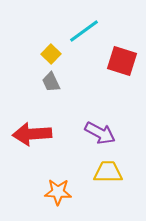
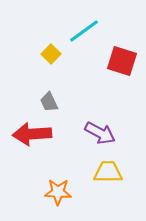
gray trapezoid: moved 2 px left, 20 px down
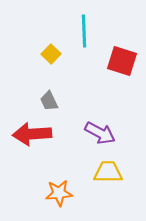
cyan line: rotated 56 degrees counterclockwise
gray trapezoid: moved 1 px up
orange star: moved 1 px right, 1 px down; rotated 8 degrees counterclockwise
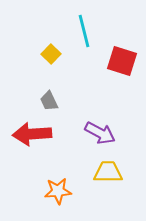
cyan line: rotated 12 degrees counterclockwise
orange star: moved 1 px left, 2 px up
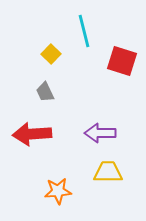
gray trapezoid: moved 4 px left, 9 px up
purple arrow: rotated 152 degrees clockwise
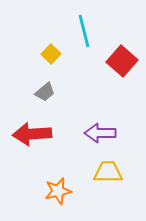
red square: rotated 24 degrees clockwise
gray trapezoid: rotated 105 degrees counterclockwise
orange star: rotated 8 degrees counterclockwise
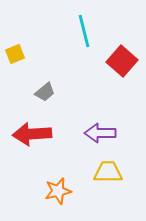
yellow square: moved 36 px left; rotated 24 degrees clockwise
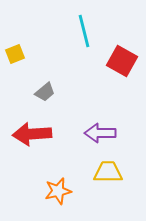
red square: rotated 12 degrees counterclockwise
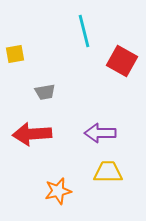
yellow square: rotated 12 degrees clockwise
gray trapezoid: rotated 30 degrees clockwise
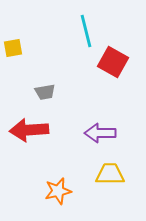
cyan line: moved 2 px right
yellow square: moved 2 px left, 6 px up
red square: moved 9 px left, 1 px down
red arrow: moved 3 px left, 4 px up
yellow trapezoid: moved 2 px right, 2 px down
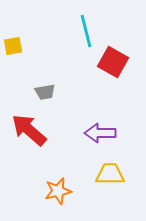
yellow square: moved 2 px up
red arrow: rotated 45 degrees clockwise
